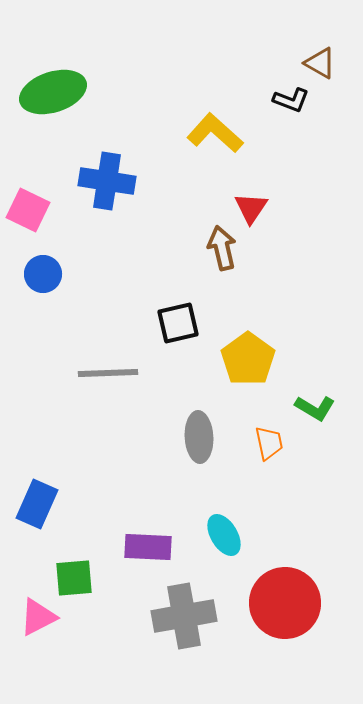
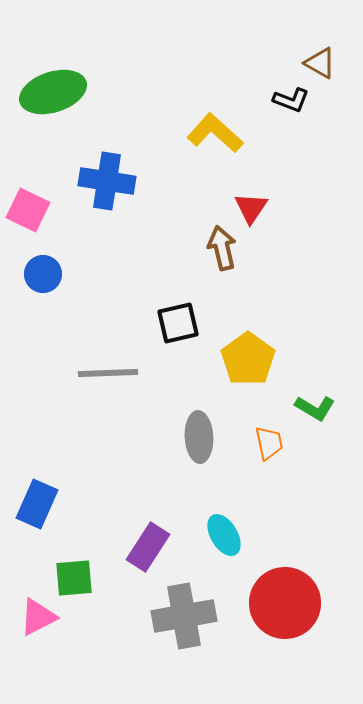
purple rectangle: rotated 60 degrees counterclockwise
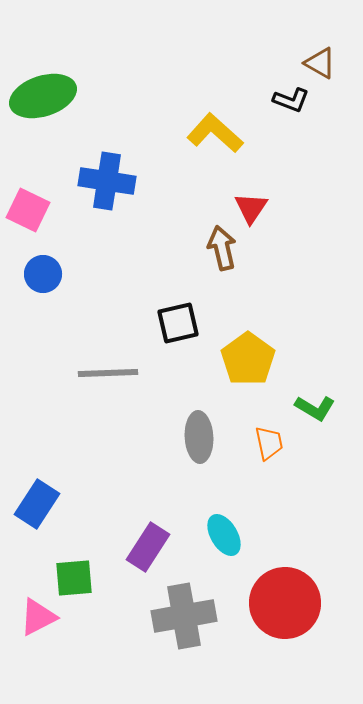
green ellipse: moved 10 px left, 4 px down
blue rectangle: rotated 9 degrees clockwise
